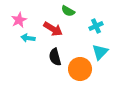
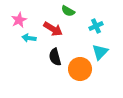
cyan arrow: moved 1 px right
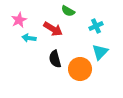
black semicircle: moved 2 px down
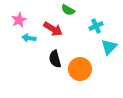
green semicircle: moved 1 px up
cyan triangle: moved 9 px right, 5 px up
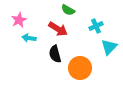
red arrow: moved 5 px right
black semicircle: moved 5 px up
orange circle: moved 1 px up
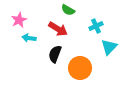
black semicircle: rotated 36 degrees clockwise
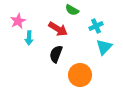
green semicircle: moved 4 px right
pink star: moved 1 px left, 1 px down
cyan arrow: rotated 96 degrees counterclockwise
cyan triangle: moved 5 px left
black semicircle: moved 1 px right
orange circle: moved 7 px down
